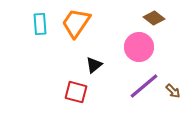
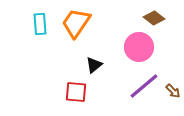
red square: rotated 10 degrees counterclockwise
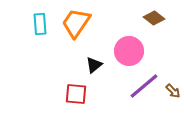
pink circle: moved 10 px left, 4 px down
red square: moved 2 px down
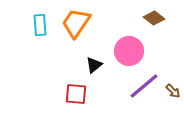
cyan rectangle: moved 1 px down
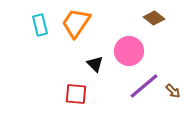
cyan rectangle: rotated 10 degrees counterclockwise
black triangle: moved 1 px right, 1 px up; rotated 36 degrees counterclockwise
